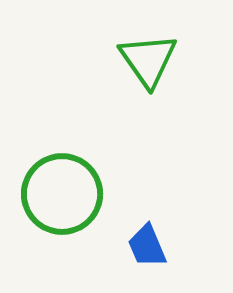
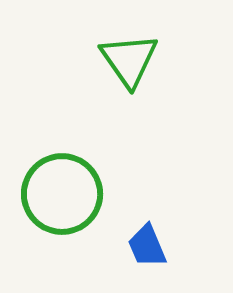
green triangle: moved 19 px left
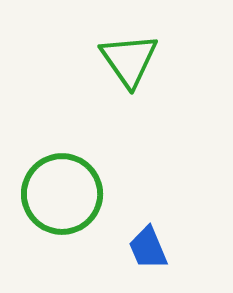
blue trapezoid: moved 1 px right, 2 px down
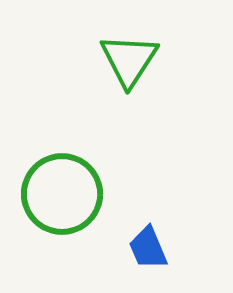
green triangle: rotated 8 degrees clockwise
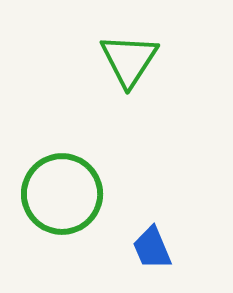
blue trapezoid: moved 4 px right
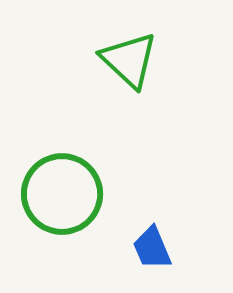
green triangle: rotated 20 degrees counterclockwise
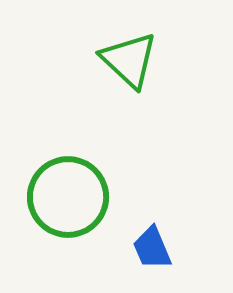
green circle: moved 6 px right, 3 px down
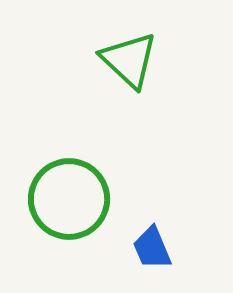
green circle: moved 1 px right, 2 px down
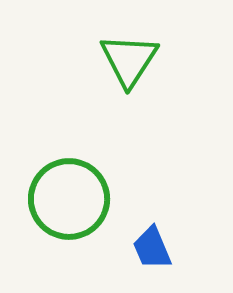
green triangle: rotated 20 degrees clockwise
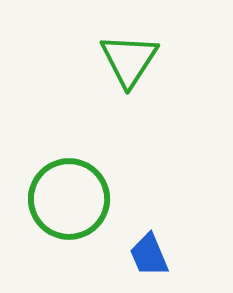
blue trapezoid: moved 3 px left, 7 px down
